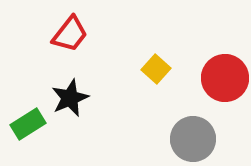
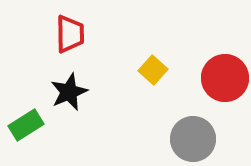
red trapezoid: rotated 39 degrees counterclockwise
yellow square: moved 3 px left, 1 px down
black star: moved 1 px left, 6 px up
green rectangle: moved 2 px left, 1 px down
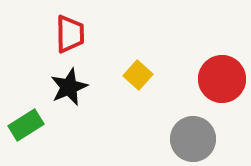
yellow square: moved 15 px left, 5 px down
red circle: moved 3 px left, 1 px down
black star: moved 5 px up
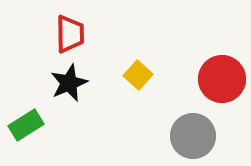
black star: moved 4 px up
gray circle: moved 3 px up
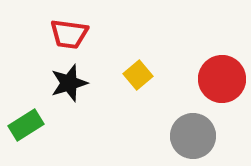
red trapezoid: moved 1 px left; rotated 99 degrees clockwise
yellow square: rotated 8 degrees clockwise
black star: rotated 6 degrees clockwise
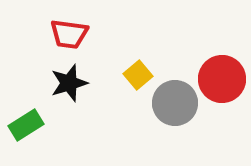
gray circle: moved 18 px left, 33 px up
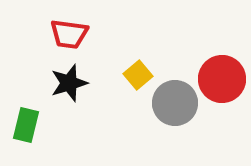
green rectangle: rotated 44 degrees counterclockwise
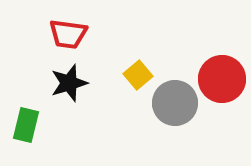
red trapezoid: moved 1 px left
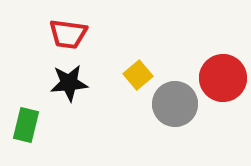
red circle: moved 1 px right, 1 px up
black star: rotated 12 degrees clockwise
gray circle: moved 1 px down
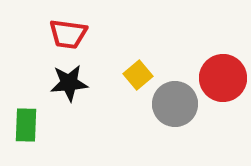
green rectangle: rotated 12 degrees counterclockwise
